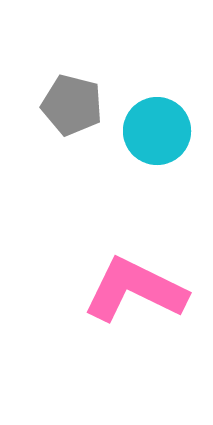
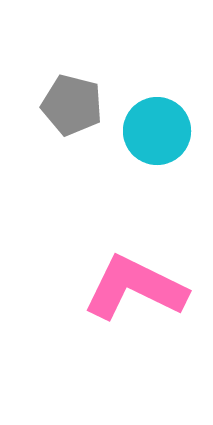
pink L-shape: moved 2 px up
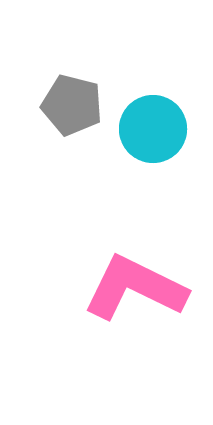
cyan circle: moved 4 px left, 2 px up
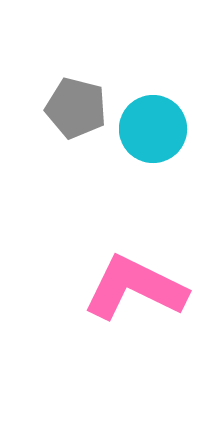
gray pentagon: moved 4 px right, 3 px down
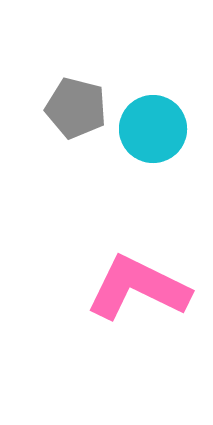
pink L-shape: moved 3 px right
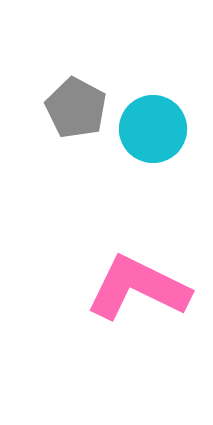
gray pentagon: rotated 14 degrees clockwise
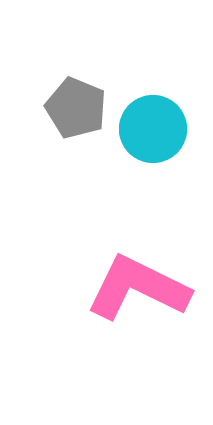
gray pentagon: rotated 6 degrees counterclockwise
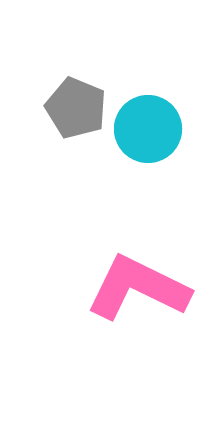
cyan circle: moved 5 px left
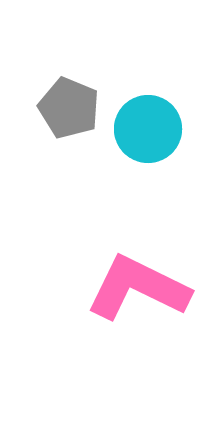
gray pentagon: moved 7 px left
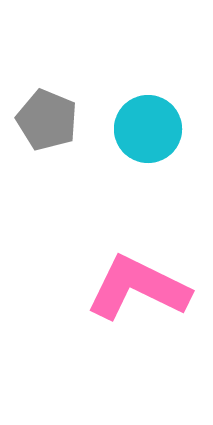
gray pentagon: moved 22 px left, 12 px down
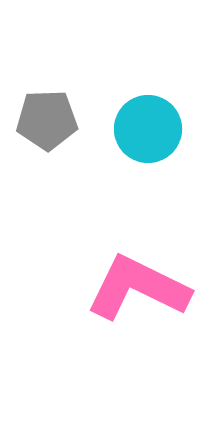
gray pentagon: rotated 24 degrees counterclockwise
